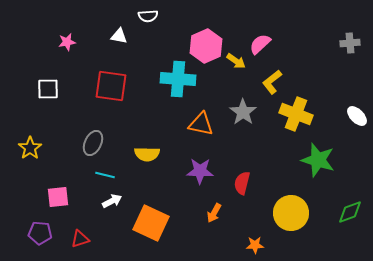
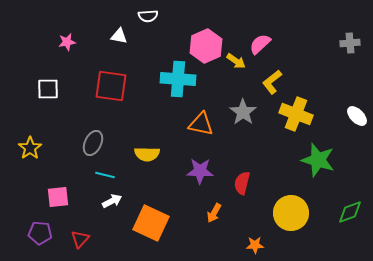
red triangle: rotated 30 degrees counterclockwise
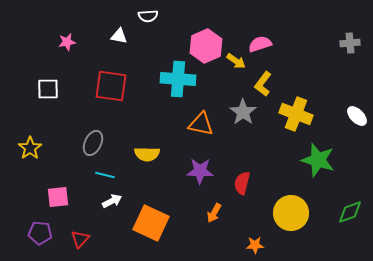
pink semicircle: rotated 25 degrees clockwise
yellow L-shape: moved 9 px left, 2 px down; rotated 15 degrees counterclockwise
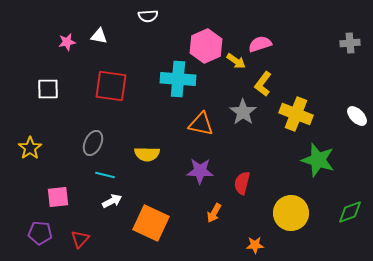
white triangle: moved 20 px left
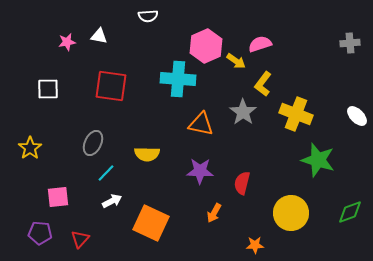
cyan line: moved 1 px right, 2 px up; rotated 60 degrees counterclockwise
